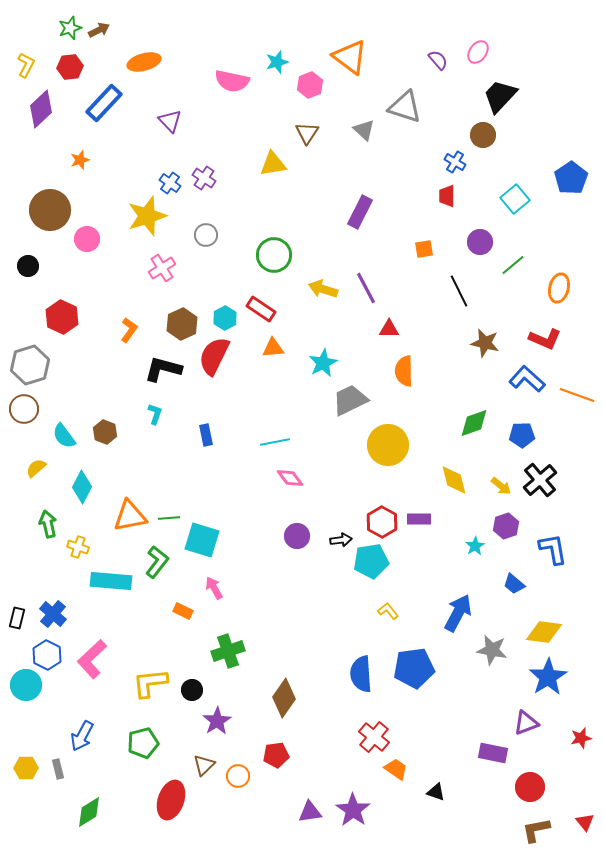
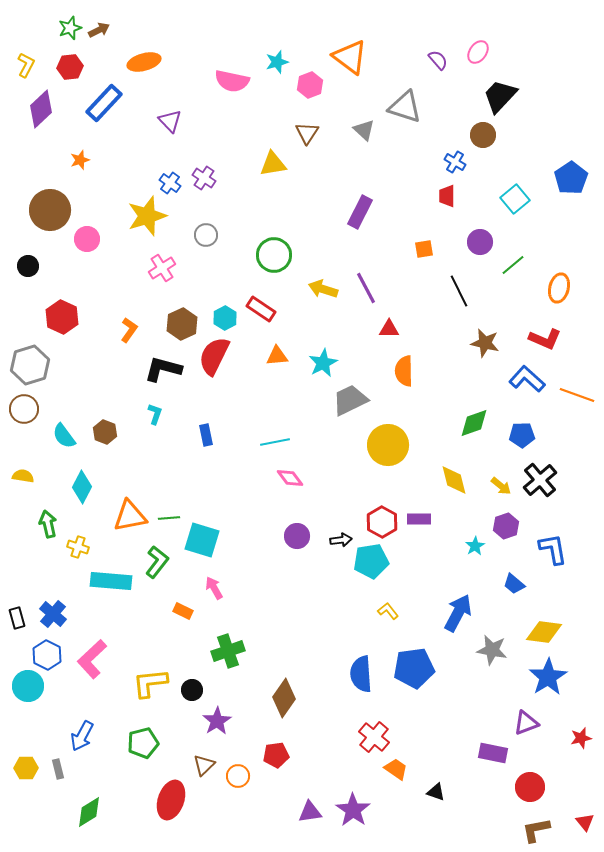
orange triangle at (273, 348): moved 4 px right, 8 px down
yellow semicircle at (36, 468): moved 13 px left, 8 px down; rotated 50 degrees clockwise
black rectangle at (17, 618): rotated 30 degrees counterclockwise
cyan circle at (26, 685): moved 2 px right, 1 px down
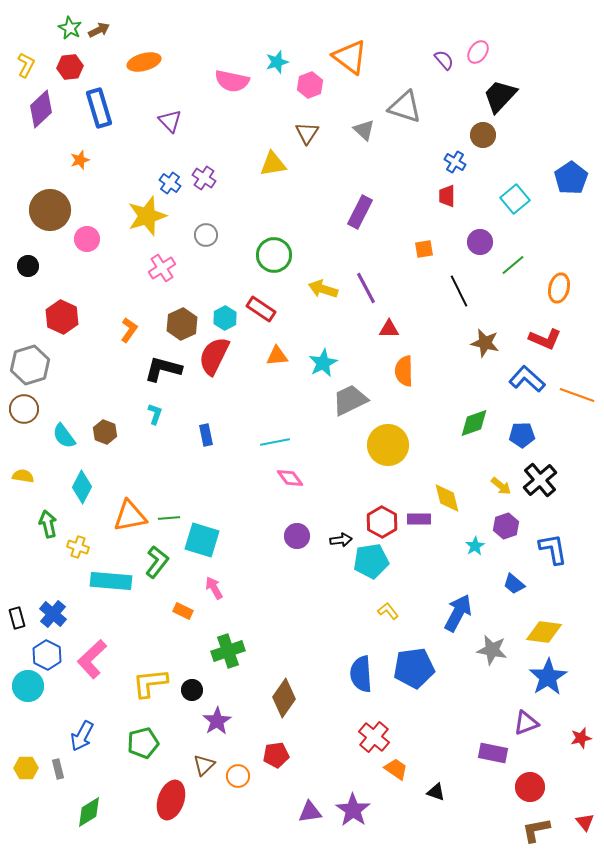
green star at (70, 28): rotated 25 degrees counterclockwise
purple semicircle at (438, 60): moved 6 px right
blue rectangle at (104, 103): moved 5 px left, 5 px down; rotated 60 degrees counterclockwise
yellow diamond at (454, 480): moved 7 px left, 18 px down
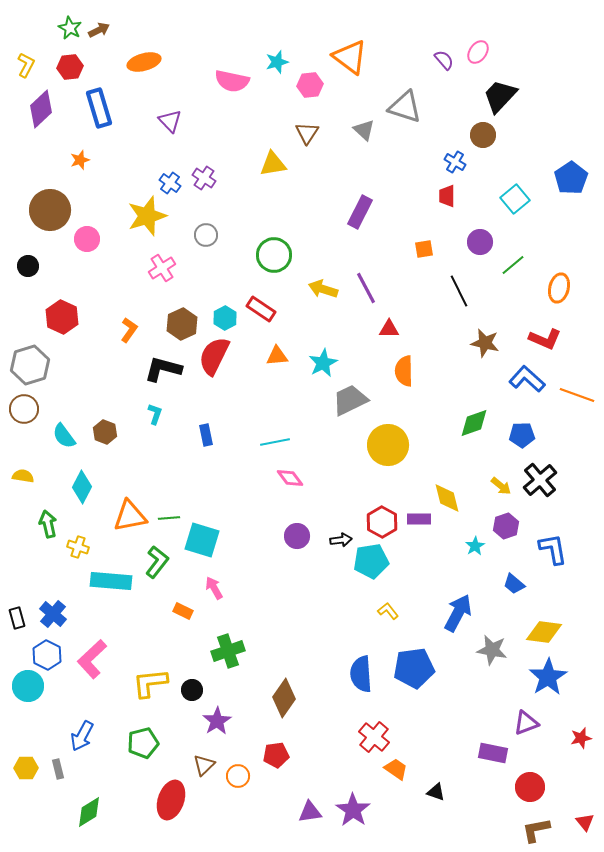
pink hexagon at (310, 85): rotated 15 degrees clockwise
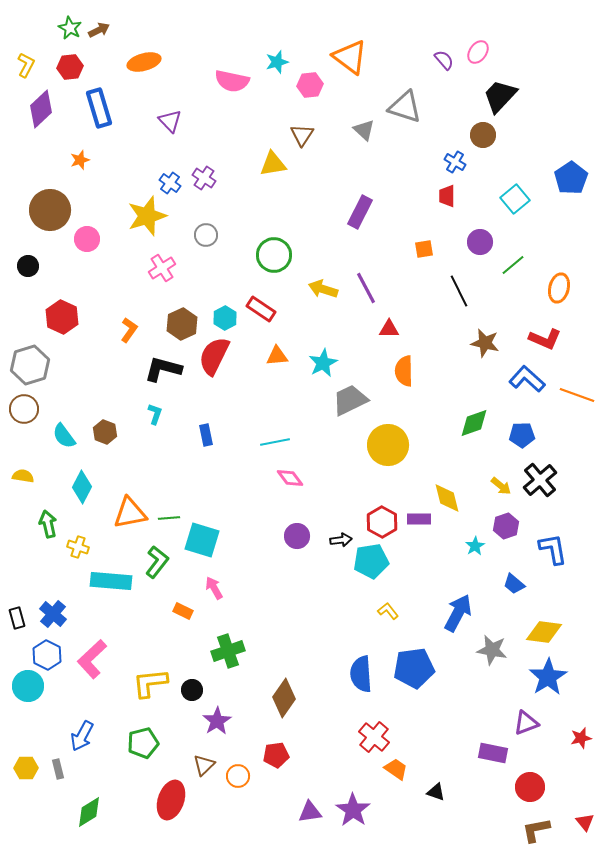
brown triangle at (307, 133): moved 5 px left, 2 px down
orange triangle at (130, 516): moved 3 px up
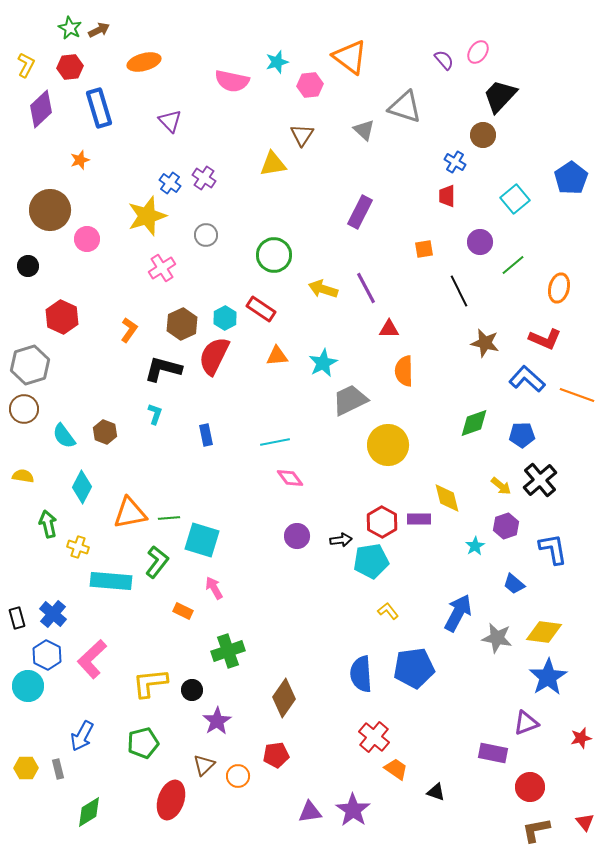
gray star at (492, 650): moved 5 px right, 12 px up
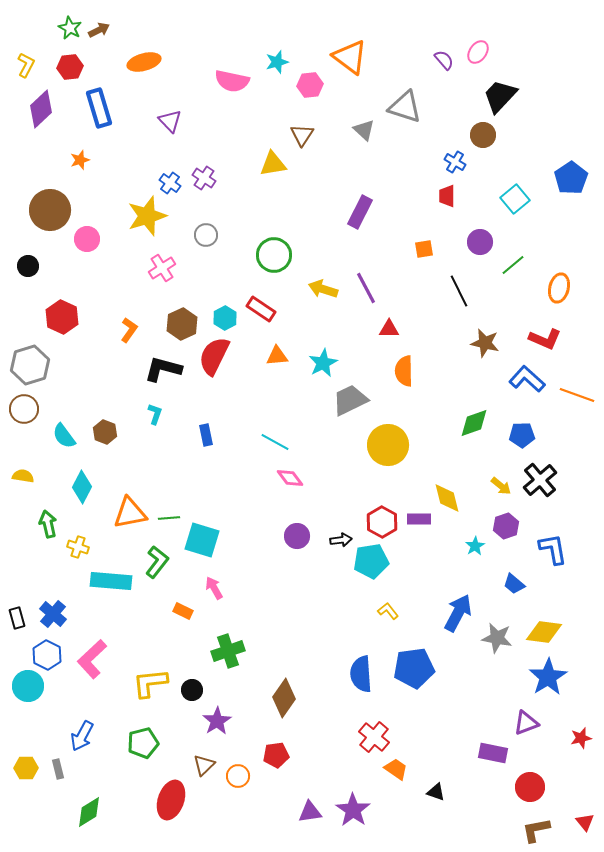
cyan line at (275, 442): rotated 40 degrees clockwise
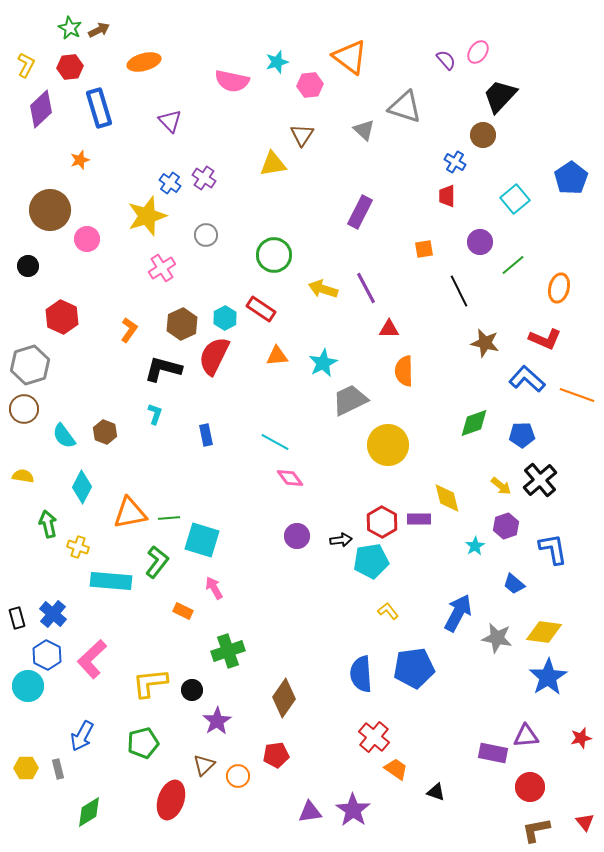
purple semicircle at (444, 60): moved 2 px right
purple triangle at (526, 723): moved 13 px down; rotated 16 degrees clockwise
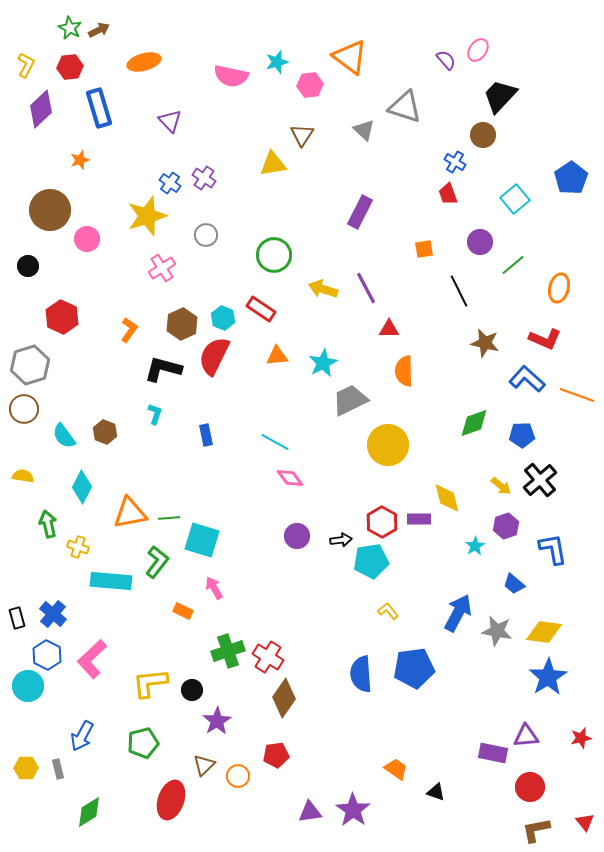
pink ellipse at (478, 52): moved 2 px up
pink semicircle at (232, 81): moved 1 px left, 5 px up
red trapezoid at (447, 196): moved 1 px right, 2 px up; rotated 20 degrees counterclockwise
cyan hexagon at (225, 318): moved 2 px left; rotated 10 degrees counterclockwise
gray star at (497, 638): moved 7 px up
red cross at (374, 737): moved 106 px left, 80 px up; rotated 8 degrees counterclockwise
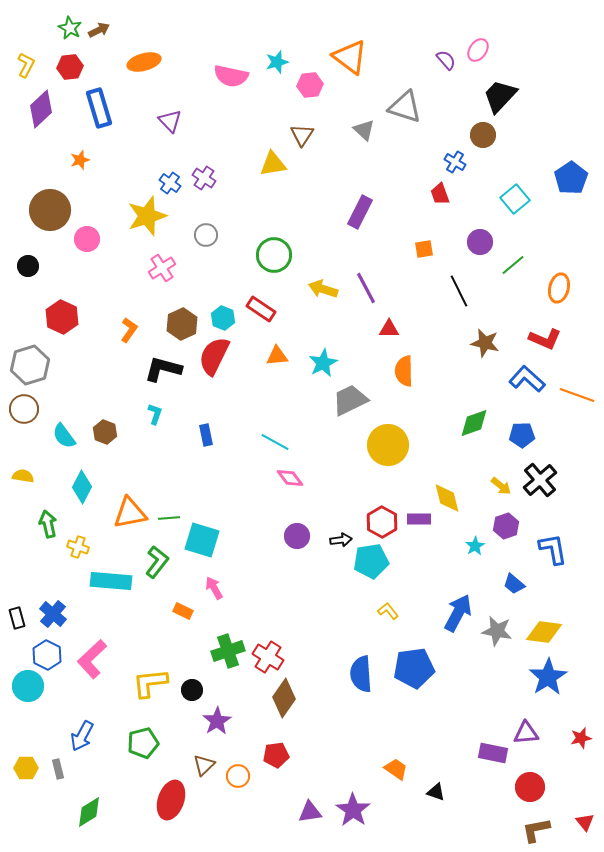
red trapezoid at (448, 194): moved 8 px left
purple triangle at (526, 736): moved 3 px up
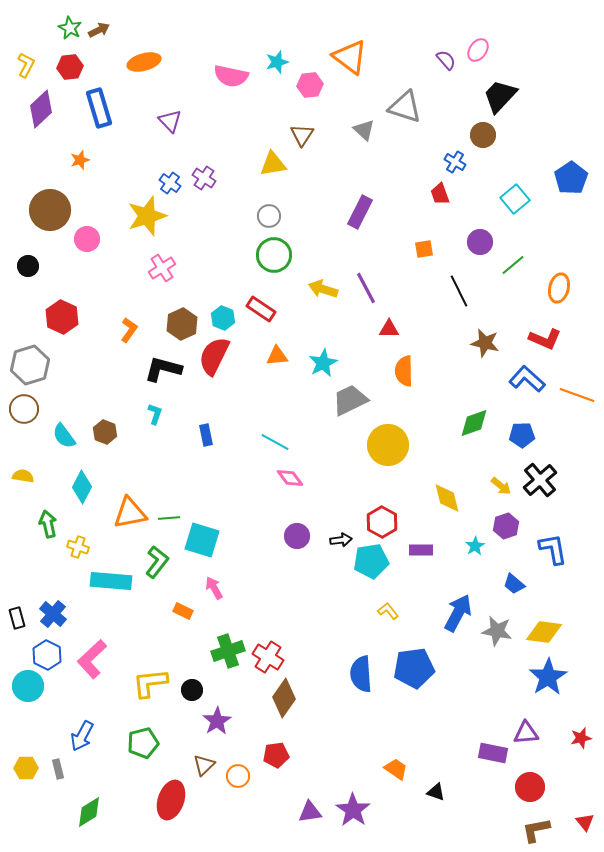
gray circle at (206, 235): moved 63 px right, 19 px up
purple rectangle at (419, 519): moved 2 px right, 31 px down
